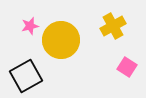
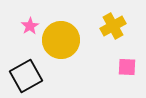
pink star: rotated 18 degrees counterclockwise
pink square: rotated 30 degrees counterclockwise
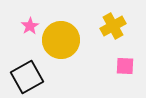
pink square: moved 2 px left, 1 px up
black square: moved 1 px right, 1 px down
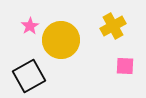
black square: moved 2 px right, 1 px up
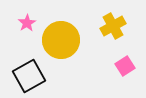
pink star: moved 3 px left, 3 px up
pink square: rotated 36 degrees counterclockwise
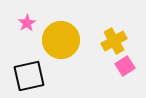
yellow cross: moved 1 px right, 15 px down
black square: rotated 16 degrees clockwise
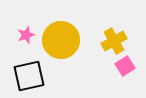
pink star: moved 1 px left, 12 px down; rotated 12 degrees clockwise
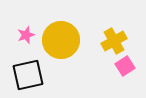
black square: moved 1 px left, 1 px up
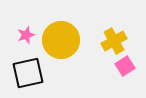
black square: moved 2 px up
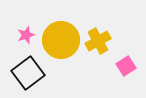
yellow cross: moved 16 px left
pink square: moved 1 px right
black square: rotated 24 degrees counterclockwise
